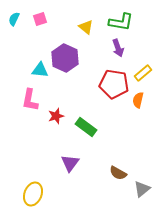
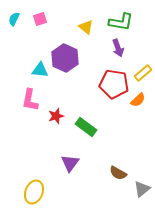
orange semicircle: rotated 147 degrees counterclockwise
yellow ellipse: moved 1 px right, 2 px up
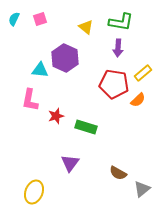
purple arrow: rotated 24 degrees clockwise
green rectangle: rotated 20 degrees counterclockwise
